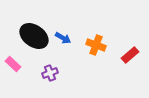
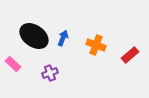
blue arrow: rotated 98 degrees counterclockwise
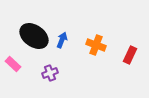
blue arrow: moved 1 px left, 2 px down
red rectangle: rotated 24 degrees counterclockwise
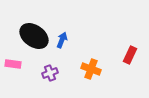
orange cross: moved 5 px left, 24 px down
pink rectangle: rotated 35 degrees counterclockwise
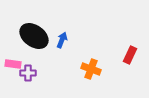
purple cross: moved 22 px left; rotated 21 degrees clockwise
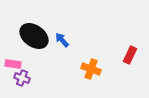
blue arrow: rotated 63 degrees counterclockwise
purple cross: moved 6 px left, 5 px down; rotated 21 degrees clockwise
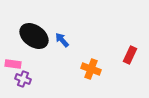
purple cross: moved 1 px right, 1 px down
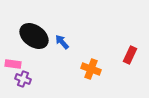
blue arrow: moved 2 px down
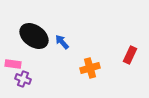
orange cross: moved 1 px left, 1 px up; rotated 36 degrees counterclockwise
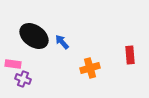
red rectangle: rotated 30 degrees counterclockwise
